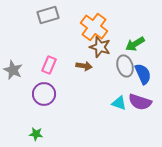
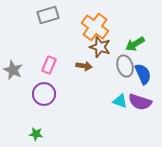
orange cross: moved 1 px right
cyan triangle: moved 1 px right, 2 px up
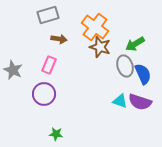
brown arrow: moved 25 px left, 27 px up
green star: moved 20 px right
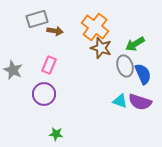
gray rectangle: moved 11 px left, 4 px down
brown arrow: moved 4 px left, 8 px up
brown star: moved 1 px right, 1 px down
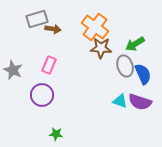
brown arrow: moved 2 px left, 2 px up
brown star: rotated 15 degrees counterclockwise
purple circle: moved 2 px left, 1 px down
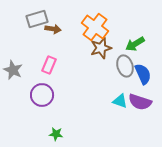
brown star: rotated 20 degrees counterclockwise
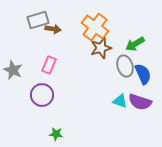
gray rectangle: moved 1 px right, 1 px down
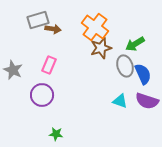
purple semicircle: moved 7 px right, 1 px up
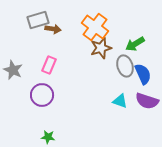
green star: moved 8 px left, 3 px down
